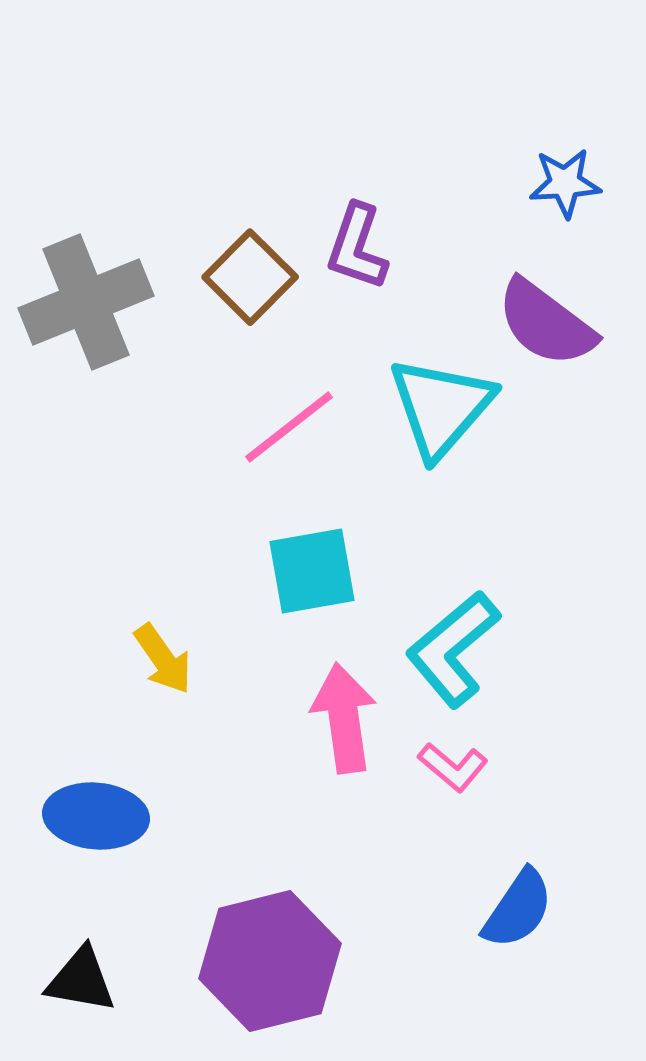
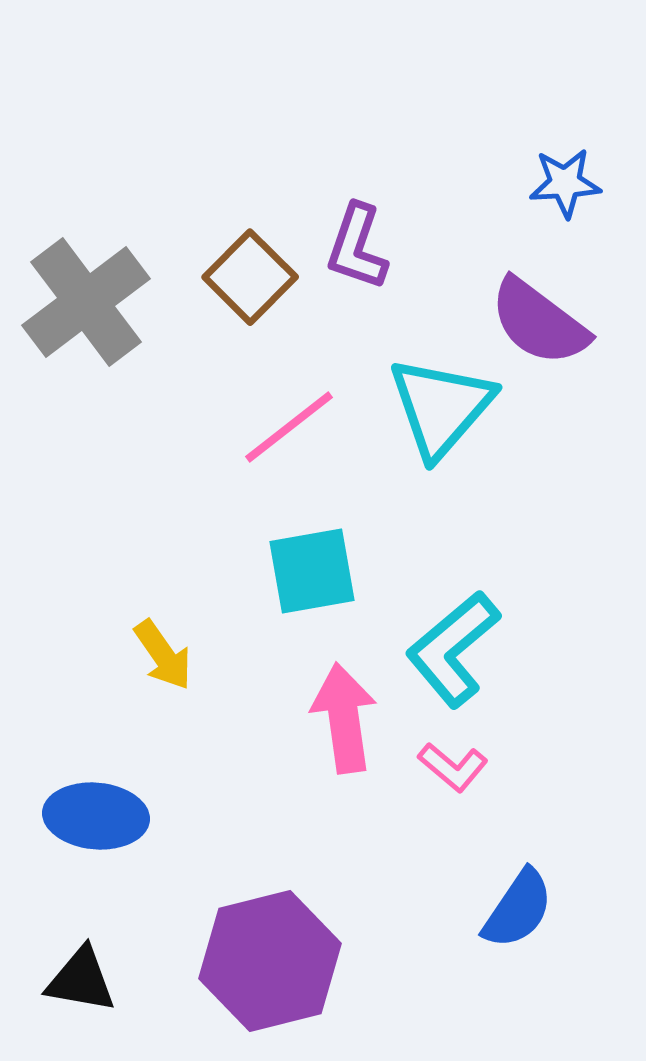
gray cross: rotated 15 degrees counterclockwise
purple semicircle: moved 7 px left, 1 px up
yellow arrow: moved 4 px up
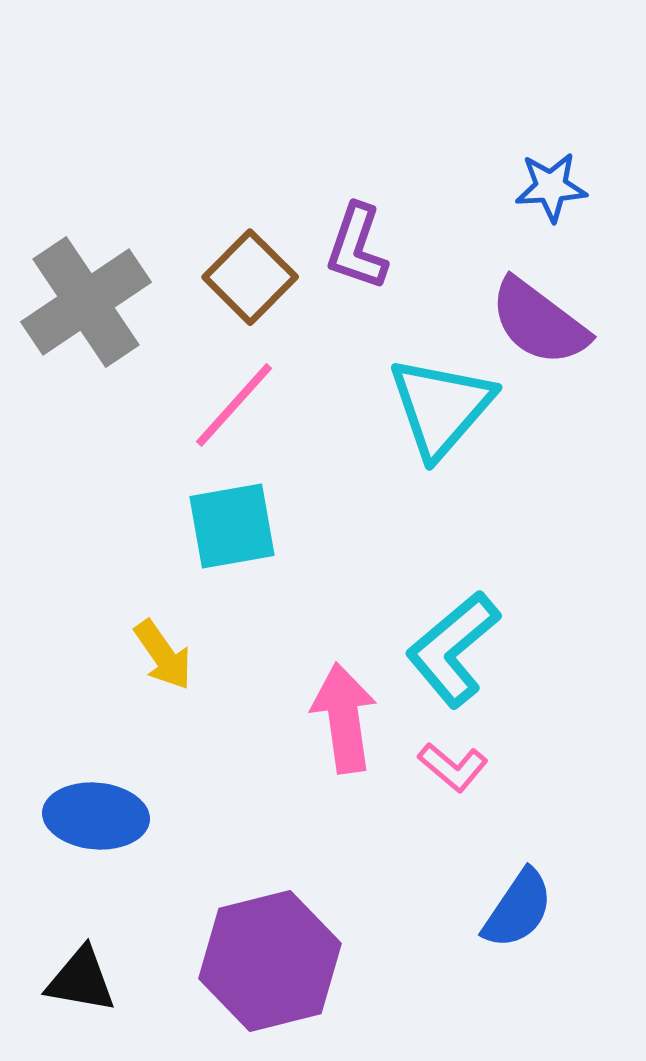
blue star: moved 14 px left, 4 px down
gray cross: rotated 3 degrees clockwise
pink line: moved 55 px left, 22 px up; rotated 10 degrees counterclockwise
cyan square: moved 80 px left, 45 px up
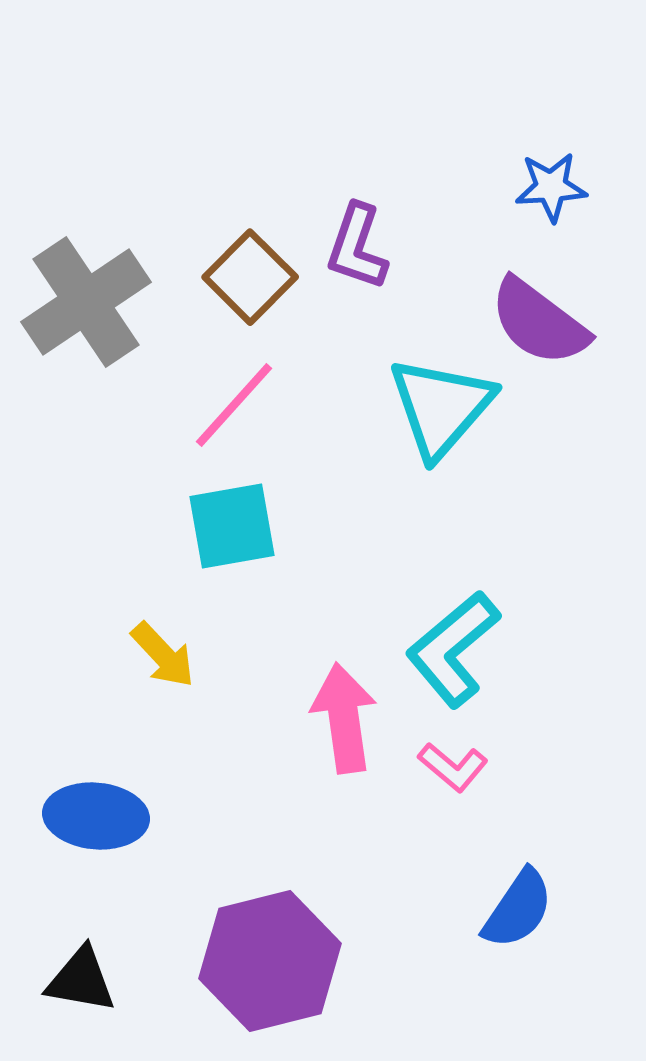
yellow arrow: rotated 8 degrees counterclockwise
